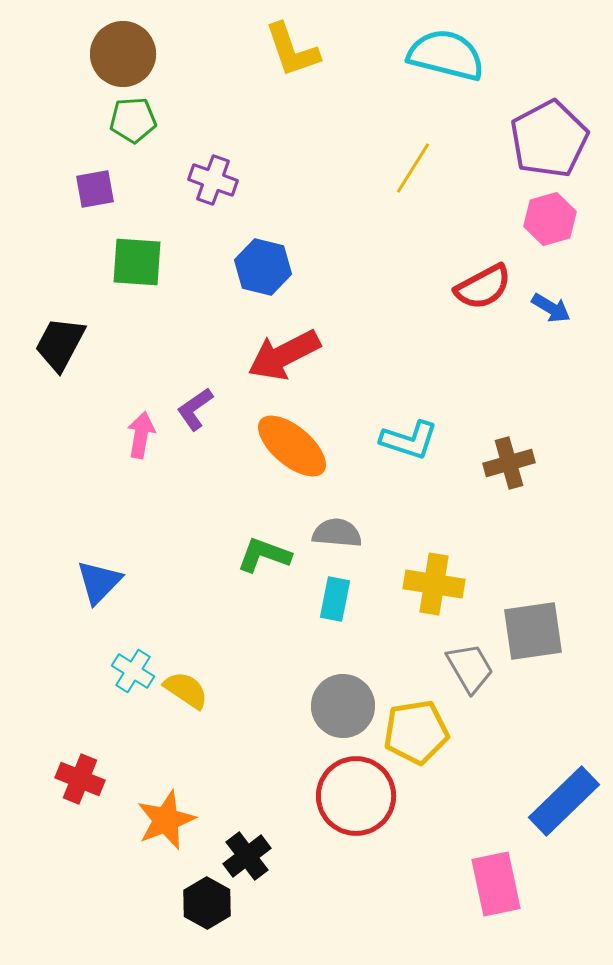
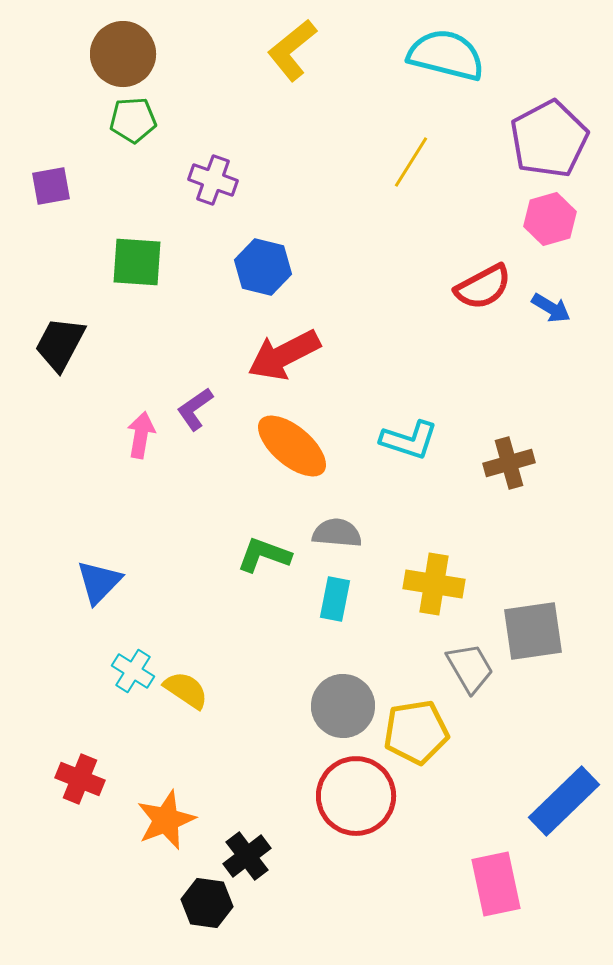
yellow L-shape: rotated 70 degrees clockwise
yellow line: moved 2 px left, 6 px up
purple square: moved 44 px left, 3 px up
black hexagon: rotated 21 degrees counterclockwise
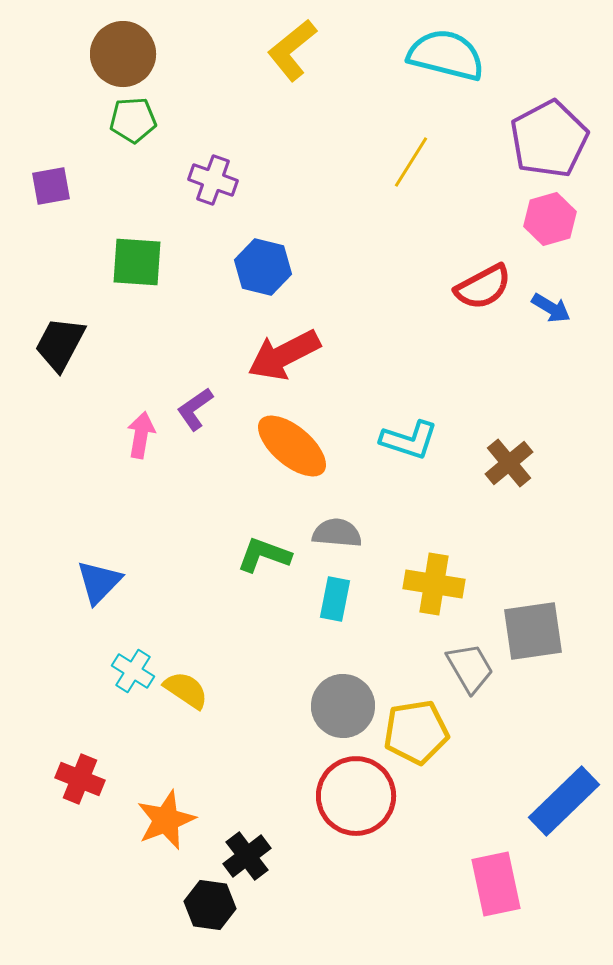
brown cross: rotated 24 degrees counterclockwise
black hexagon: moved 3 px right, 2 px down
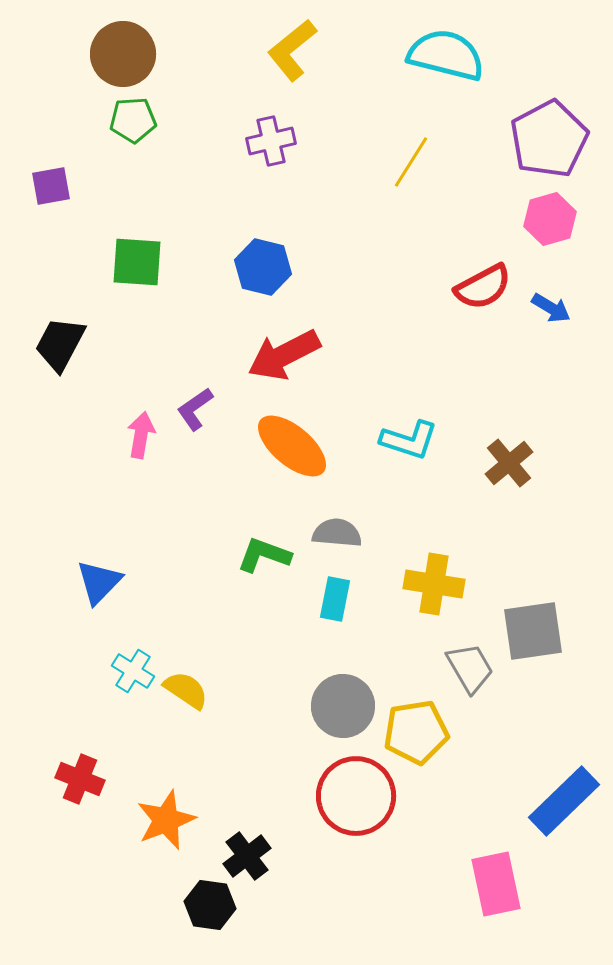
purple cross: moved 58 px right, 39 px up; rotated 33 degrees counterclockwise
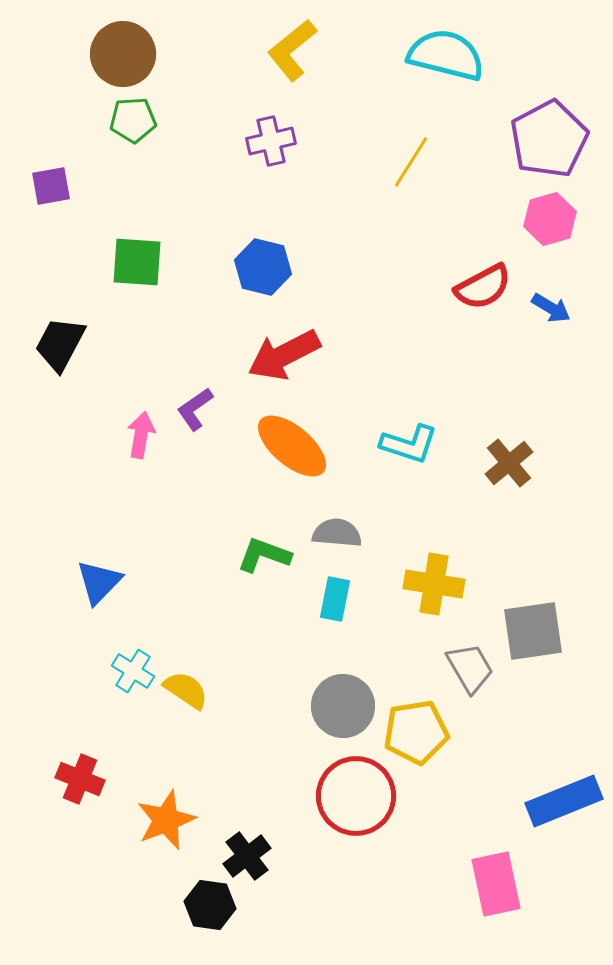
cyan L-shape: moved 4 px down
blue rectangle: rotated 22 degrees clockwise
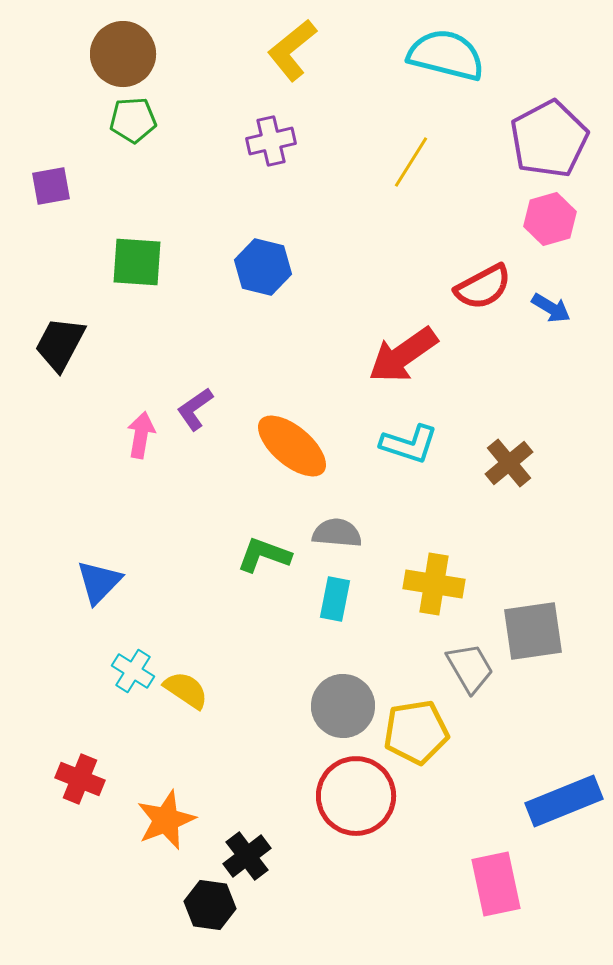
red arrow: moved 119 px right; rotated 8 degrees counterclockwise
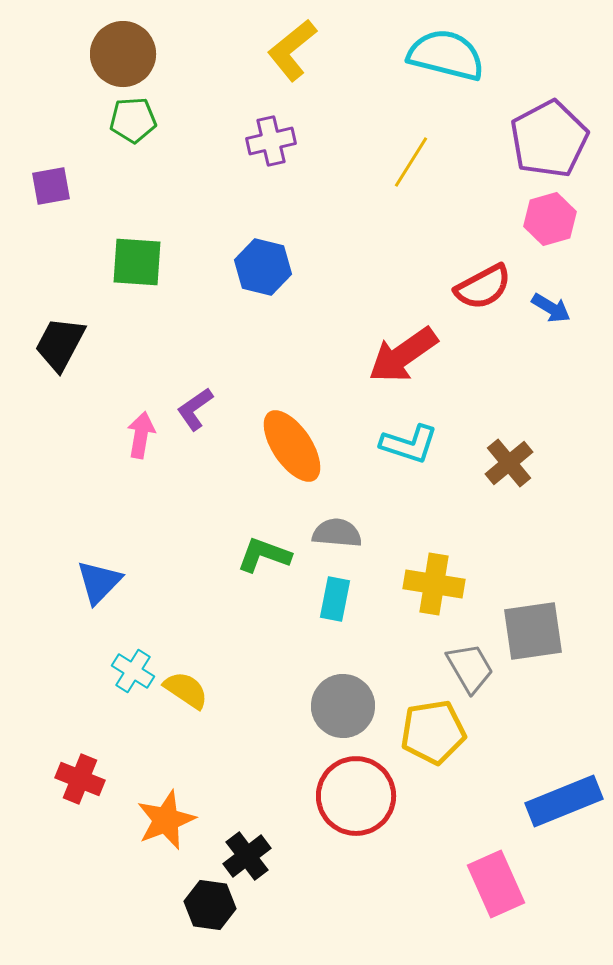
orange ellipse: rotated 16 degrees clockwise
yellow pentagon: moved 17 px right
pink rectangle: rotated 12 degrees counterclockwise
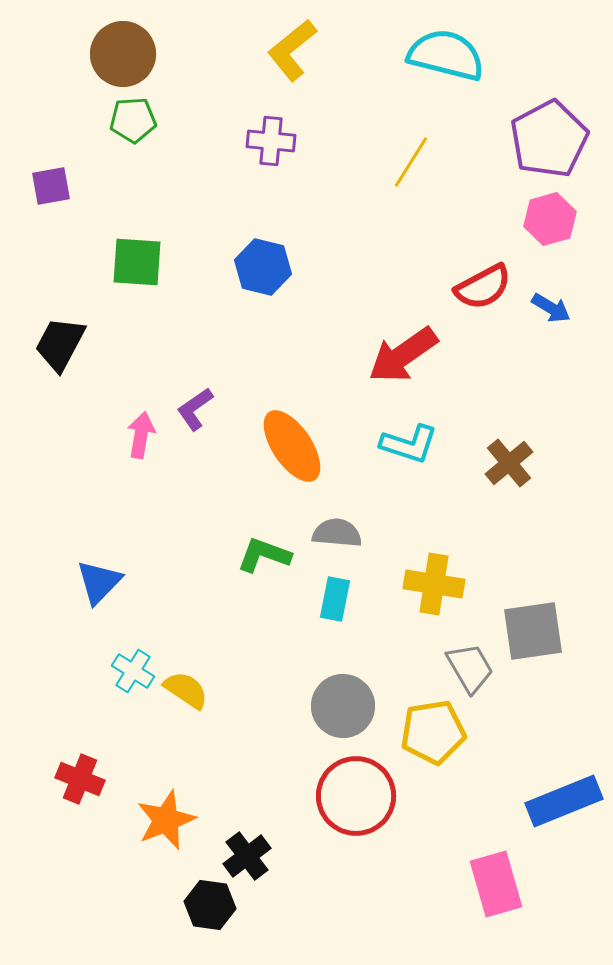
purple cross: rotated 18 degrees clockwise
pink rectangle: rotated 8 degrees clockwise
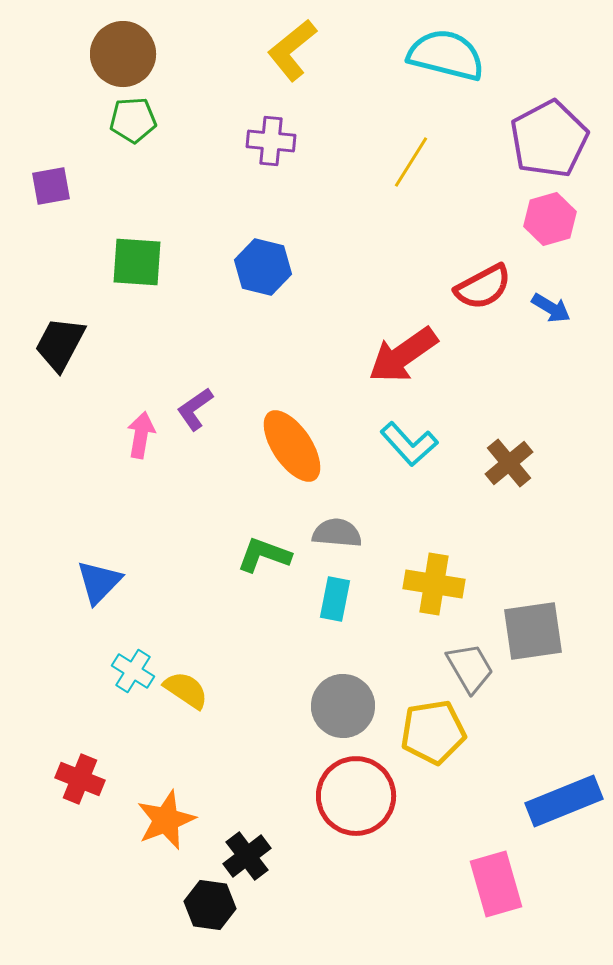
cyan L-shape: rotated 30 degrees clockwise
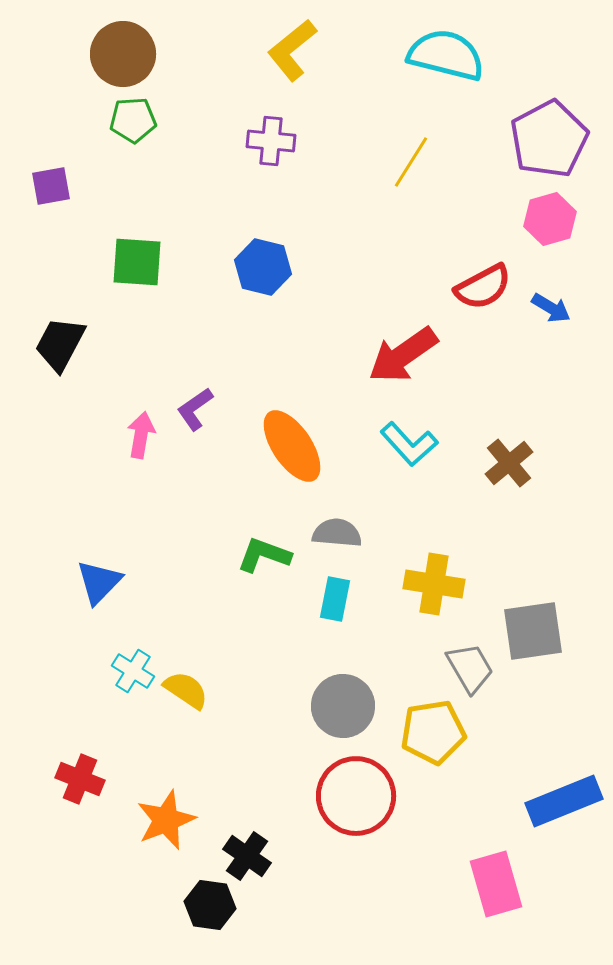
black cross: rotated 18 degrees counterclockwise
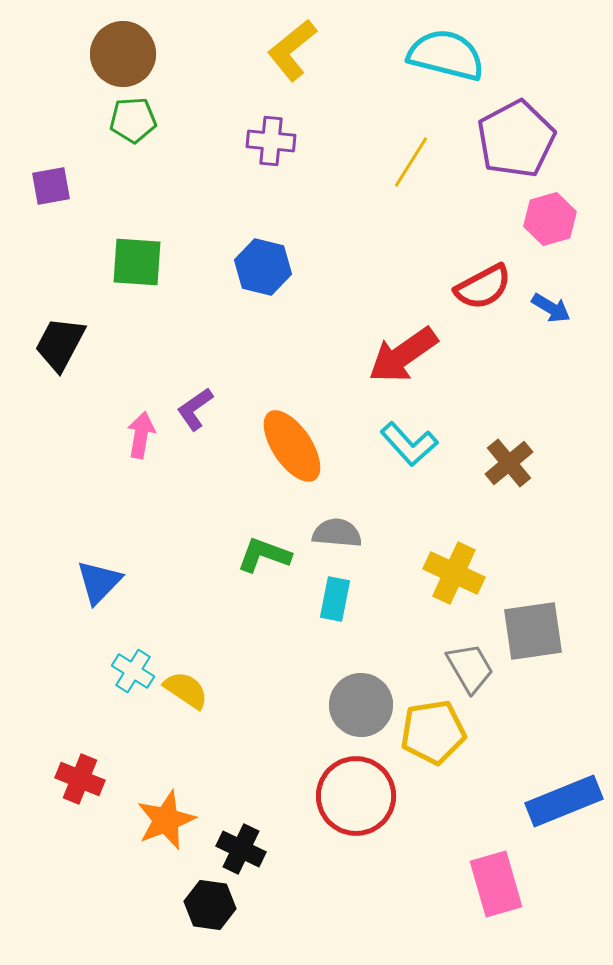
purple pentagon: moved 33 px left
yellow cross: moved 20 px right, 11 px up; rotated 16 degrees clockwise
gray circle: moved 18 px right, 1 px up
black cross: moved 6 px left, 7 px up; rotated 9 degrees counterclockwise
